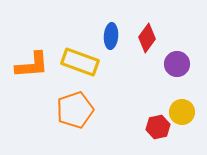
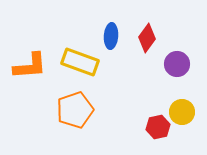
orange L-shape: moved 2 px left, 1 px down
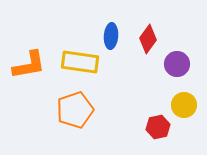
red diamond: moved 1 px right, 1 px down
yellow rectangle: rotated 12 degrees counterclockwise
orange L-shape: moved 1 px left, 1 px up; rotated 6 degrees counterclockwise
yellow circle: moved 2 px right, 7 px up
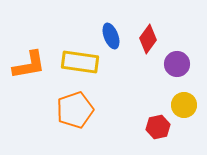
blue ellipse: rotated 25 degrees counterclockwise
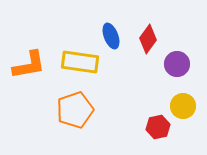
yellow circle: moved 1 px left, 1 px down
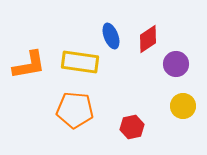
red diamond: rotated 20 degrees clockwise
purple circle: moved 1 px left
orange pentagon: rotated 24 degrees clockwise
red hexagon: moved 26 px left
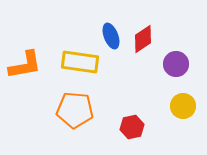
red diamond: moved 5 px left
orange L-shape: moved 4 px left
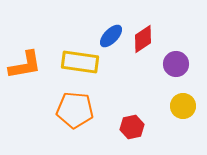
blue ellipse: rotated 65 degrees clockwise
